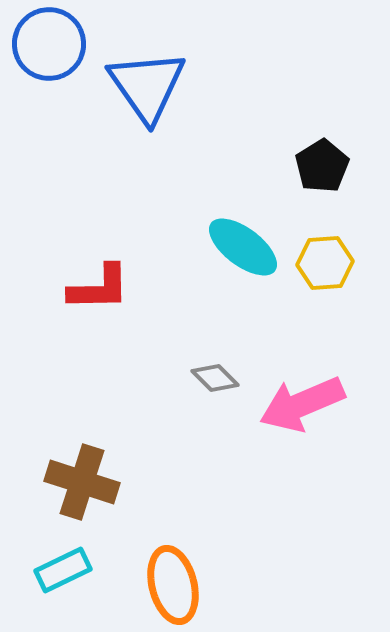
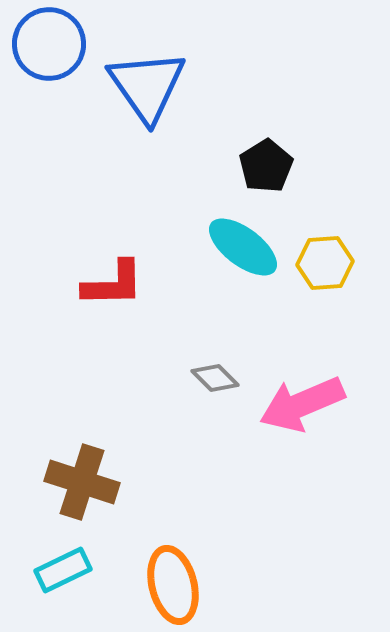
black pentagon: moved 56 px left
red L-shape: moved 14 px right, 4 px up
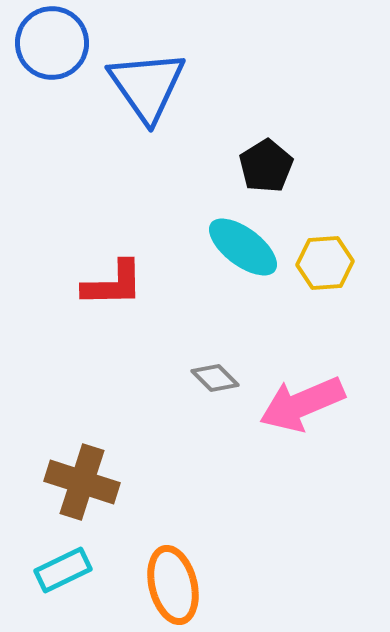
blue circle: moved 3 px right, 1 px up
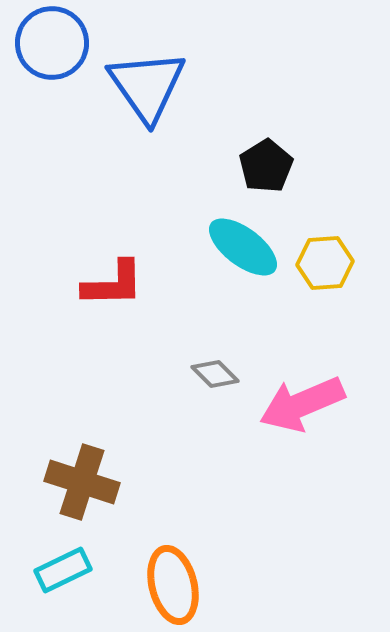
gray diamond: moved 4 px up
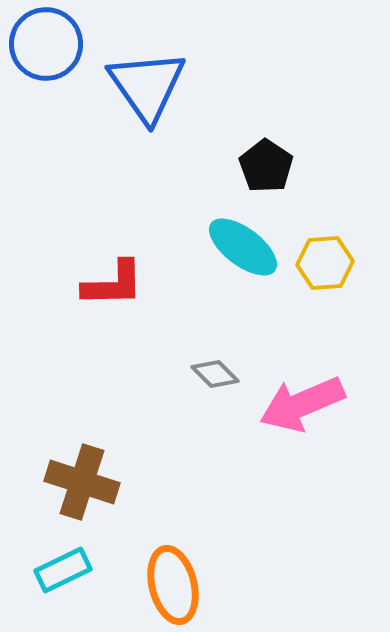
blue circle: moved 6 px left, 1 px down
black pentagon: rotated 6 degrees counterclockwise
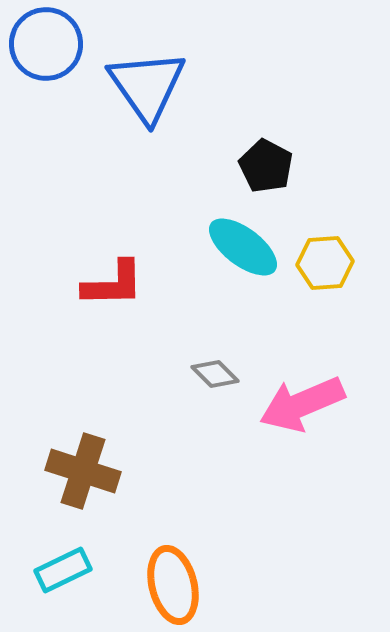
black pentagon: rotated 6 degrees counterclockwise
brown cross: moved 1 px right, 11 px up
